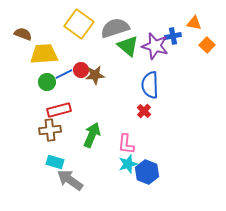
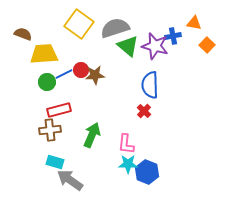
cyan star: rotated 18 degrees clockwise
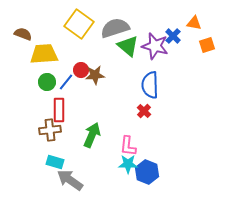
blue cross: rotated 35 degrees counterclockwise
orange square: rotated 28 degrees clockwise
blue line: moved 2 px right, 8 px down; rotated 24 degrees counterclockwise
red rectangle: rotated 75 degrees counterclockwise
pink L-shape: moved 2 px right, 2 px down
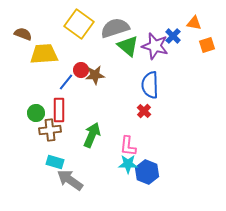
green circle: moved 11 px left, 31 px down
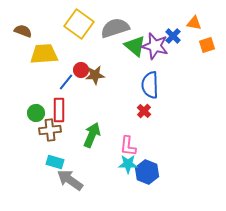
brown semicircle: moved 3 px up
green triangle: moved 7 px right
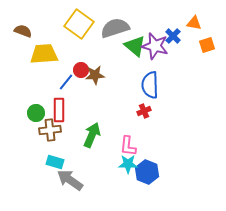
red cross: rotated 24 degrees clockwise
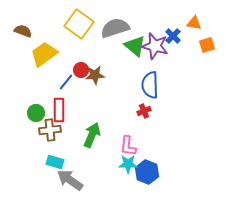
yellow trapezoid: rotated 32 degrees counterclockwise
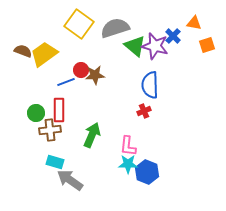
brown semicircle: moved 20 px down
blue line: rotated 30 degrees clockwise
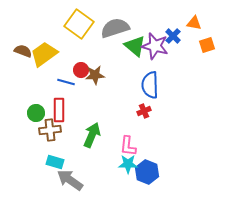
blue line: rotated 36 degrees clockwise
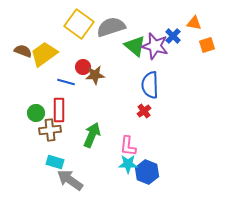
gray semicircle: moved 4 px left, 1 px up
red circle: moved 2 px right, 3 px up
red cross: rotated 16 degrees counterclockwise
